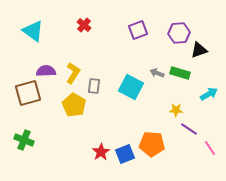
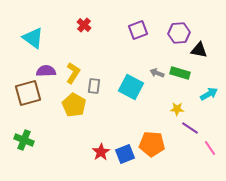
cyan triangle: moved 7 px down
black triangle: rotated 30 degrees clockwise
yellow star: moved 1 px right, 1 px up
purple line: moved 1 px right, 1 px up
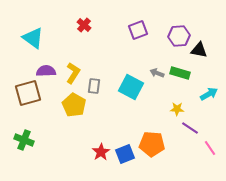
purple hexagon: moved 3 px down
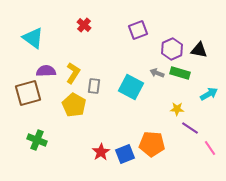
purple hexagon: moved 7 px left, 13 px down; rotated 20 degrees counterclockwise
green cross: moved 13 px right
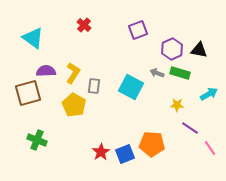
yellow star: moved 4 px up
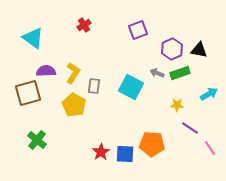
red cross: rotated 16 degrees clockwise
green rectangle: rotated 36 degrees counterclockwise
green cross: rotated 18 degrees clockwise
blue square: rotated 24 degrees clockwise
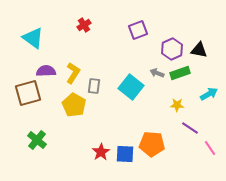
cyan square: rotated 10 degrees clockwise
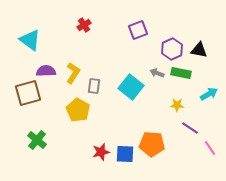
cyan triangle: moved 3 px left, 2 px down
green rectangle: moved 1 px right; rotated 30 degrees clockwise
yellow pentagon: moved 4 px right, 5 px down
red star: rotated 18 degrees clockwise
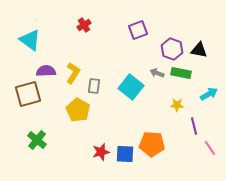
purple hexagon: rotated 15 degrees counterclockwise
brown square: moved 1 px down
purple line: moved 4 px right, 2 px up; rotated 42 degrees clockwise
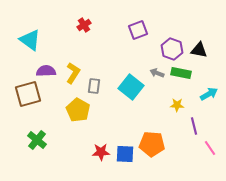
red star: rotated 12 degrees clockwise
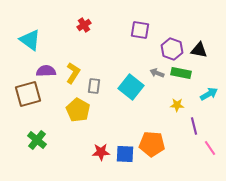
purple square: moved 2 px right; rotated 30 degrees clockwise
